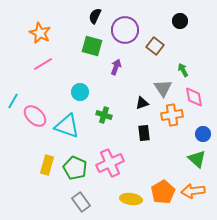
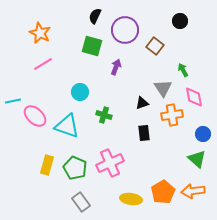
cyan line: rotated 49 degrees clockwise
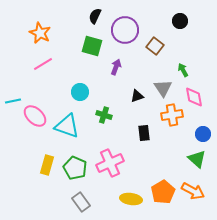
black triangle: moved 5 px left, 7 px up
orange arrow: rotated 145 degrees counterclockwise
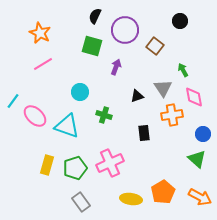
cyan line: rotated 42 degrees counterclockwise
green pentagon: rotated 30 degrees clockwise
orange arrow: moved 7 px right, 6 px down
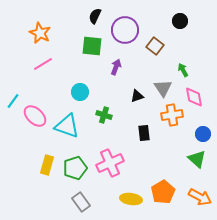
green square: rotated 10 degrees counterclockwise
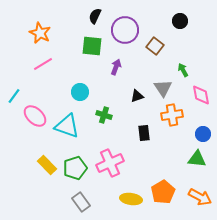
pink diamond: moved 7 px right, 2 px up
cyan line: moved 1 px right, 5 px up
green triangle: rotated 36 degrees counterclockwise
yellow rectangle: rotated 60 degrees counterclockwise
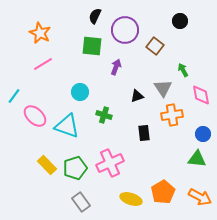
yellow ellipse: rotated 10 degrees clockwise
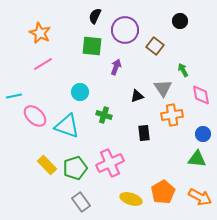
cyan line: rotated 42 degrees clockwise
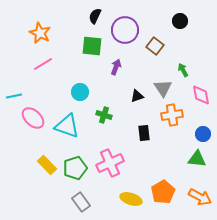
pink ellipse: moved 2 px left, 2 px down
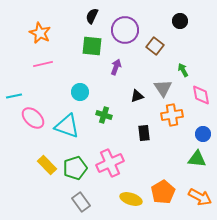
black semicircle: moved 3 px left
pink line: rotated 18 degrees clockwise
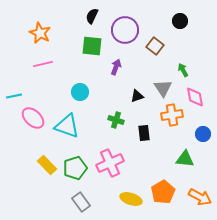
pink diamond: moved 6 px left, 2 px down
green cross: moved 12 px right, 5 px down
green triangle: moved 12 px left
